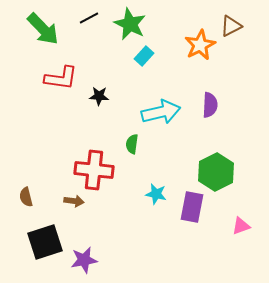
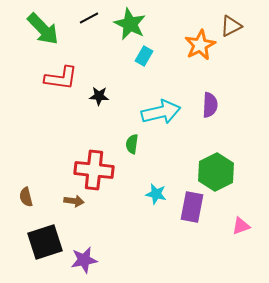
cyan rectangle: rotated 12 degrees counterclockwise
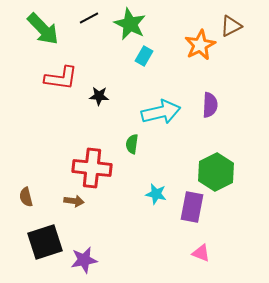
red cross: moved 2 px left, 2 px up
pink triangle: moved 40 px left, 27 px down; rotated 42 degrees clockwise
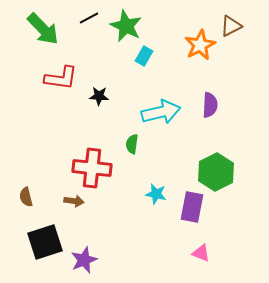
green star: moved 4 px left, 2 px down
purple star: rotated 12 degrees counterclockwise
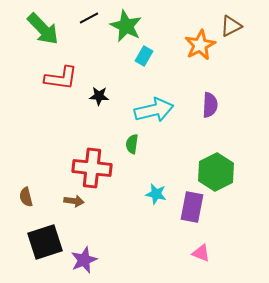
cyan arrow: moved 7 px left, 2 px up
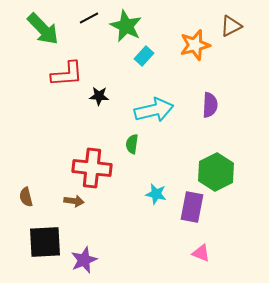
orange star: moved 5 px left; rotated 12 degrees clockwise
cyan rectangle: rotated 12 degrees clockwise
red L-shape: moved 6 px right, 4 px up; rotated 12 degrees counterclockwise
black square: rotated 15 degrees clockwise
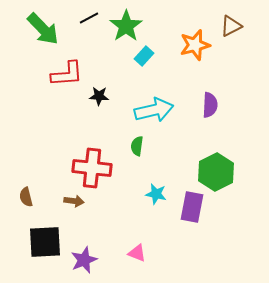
green star: rotated 12 degrees clockwise
green semicircle: moved 5 px right, 2 px down
pink triangle: moved 64 px left
